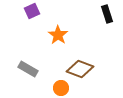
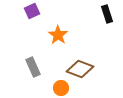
gray rectangle: moved 5 px right, 2 px up; rotated 36 degrees clockwise
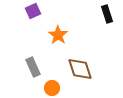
purple square: moved 1 px right
brown diamond: rotated 52 degrees clockwise
orange circle: moved 9 px left
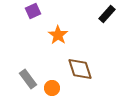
black rectangle: rotated 60 degrees clockwise
gray rectangle: moved 5 px left, 12 px down; rotated 12 degrees counterclockwise
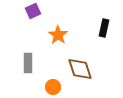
black rectangle: moved 3 px left, 14 px down; rotated 30 degrees counterclockwise
gray rectangle: moved 16 px up; rotated 36 degrees clockwise
orange circle: moved 1 px right, 1 px up
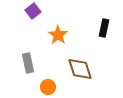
purple square: rotated 14 degrees counterclockwise
gray rectangle: rotated 12 degrees counterclockwise
orange circle: moved 5 px left
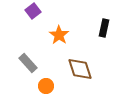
orange star: moved 1 px right
gray rectangle: rotated 30 degrees counterclockwise
orange circle: moved 2 px left, 1 px up
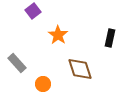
black rectangle: moved 6 px right, 10 px down
orange star: moved 1 px left
gray rectangle: moved 11 px left
orange circle: moved 3 px left, 2 px up
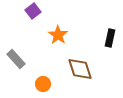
gray rectangle: moved 1 px left, 4 px up
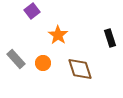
purple square: moved 1 px left
black rectangle: rotated 30 degrees counterclockwise
orange circle: moved 21 px up
